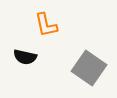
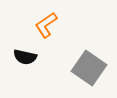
orange L-shape: rotated 68 degrees clockwise
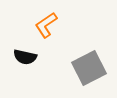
gray square: rotated 28 degrees clockwise
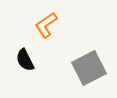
black semicircle: moved 3 px down; rotated 50 degrees clockwise
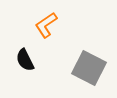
gray square: rotated 36 degrees counterclockwise
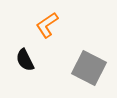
orange L-shape: moved 1 px right
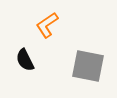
gray square: moved 1 px left, 2 px up; rotated 16 degrees counterclockwise
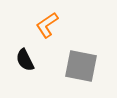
gray square: moved 7 px left
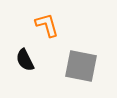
orange L-shape: rotated 108 degrees clockwise
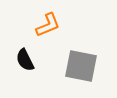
orange L-shape: moved 1 px right; rotated 84 degrees clockwise
